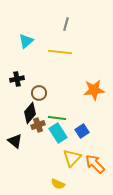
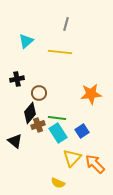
orange star: moved 3 px left, 4 px down
yellow semicircle: moved 1 px up
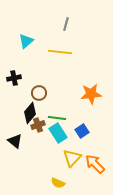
black cross: moved 3 px left, 1 px up
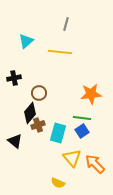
green line: moved 25 px right
cyan rectangle: rotated 48 degrees clockwise
yellow triangle: rotated 24 degrees counterclockwise
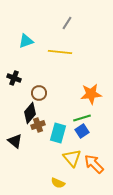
gray line: moved 1 px right, 1 px up; rotated 16 degrees clockwise
cyan triangle: rotated 21 degrees clockwise
black cross: rotated 32 degrees clockwise
green line: rotated 24 degrees counterclockwise
orange arrow: moved 1 px left
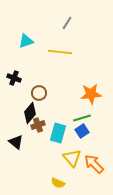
black triangle: moved 1 px right, 1 px down
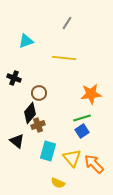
yellow line: moved 4 px right, 6 px down
cyan rectangle: moved 10 px left, 18 px down
black triangle: moved 1 px right, 1 px up
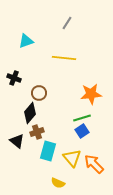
brown cross: moved 1 px left, 7 px down
